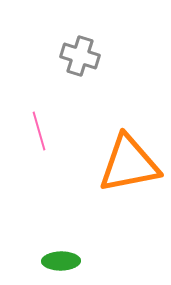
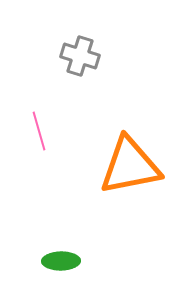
orange triangle: moved 1 px right, 2 px down
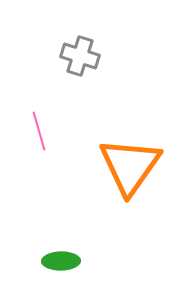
orange triangle: rotated 44 degrees counterclockwise
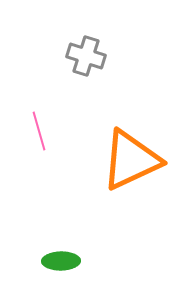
gray cross: moved 6 px right
orange triangle: moved 1 px right, 6 px up; rotated 30 degrees clockwise
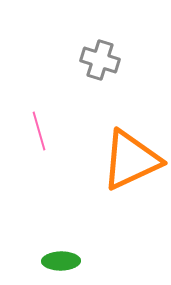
gray cross: moved 14 px right, 4 px down
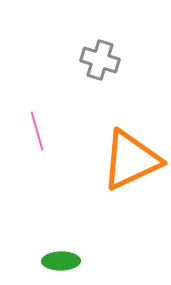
pink line: moved 2 px left
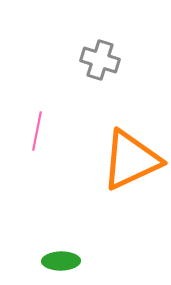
pink line: rotated 27 degrees clockwise
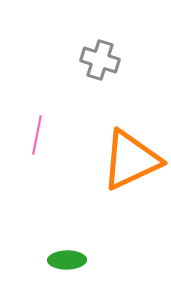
pink line: moved 4 px down
green ellipse: moved 6 px right, 1 px up
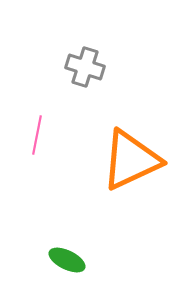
gray cross: moved 15 px left, 7 px down
green ellipse: rotated 27 degrees clockwise
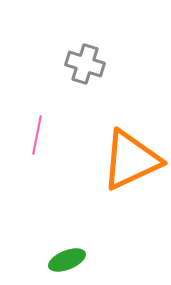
gray cross: moved 3 px up
green ellipse: rotated 48 degrees counterclockwise
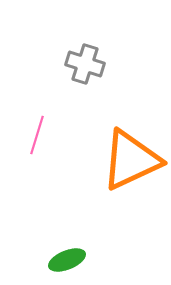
pink line: rotated 6 degrees clockwise
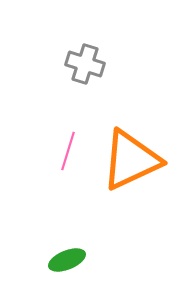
pink line: moved 31 px right, 16 px down
